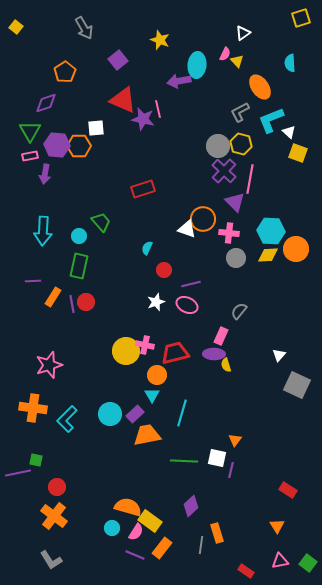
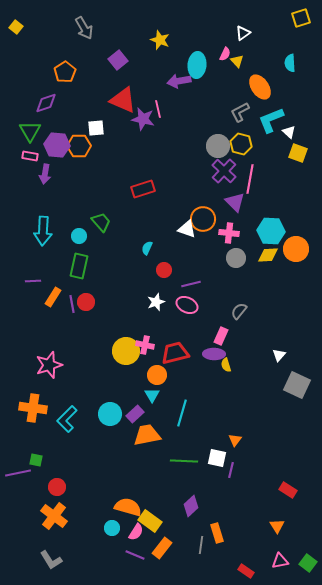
pink rectangle at (30, 156): rotated 21 degrees clockwise
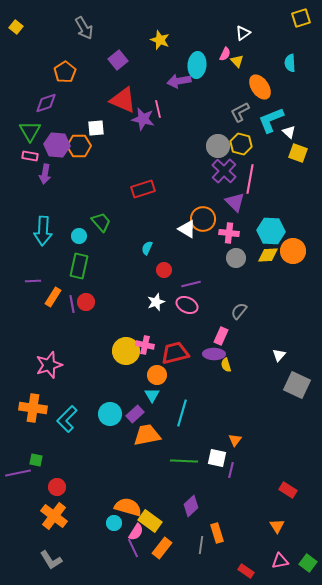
white triangle at (187, 229): rotated 12 degrees clockwise
orange circle at (296, 249): moved 3 px left, 2 px down
cyan circle at (112, 528): moved 2 px right, 5 px up
purple line at (135, 555): moved 2 px left, 7 px up; rotated 42 degrees clockwise
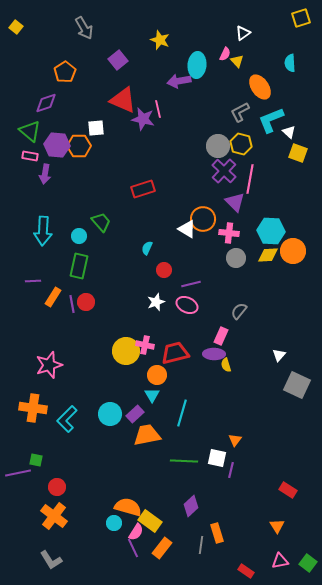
green triangle at (30, 131): rotated 20 degrees counterclockwise
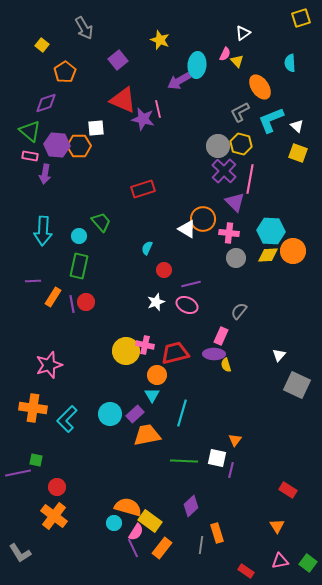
yellow square at (16, 27): moved 26 px right, 18 px down
purple arrow at (179, 81): rotated 20 degrees counterclockwise
white triangle at (289, 132): moved 8 px right, 6 px up
gray L-shape at (51, 560): moved 31 px left, 7 px up
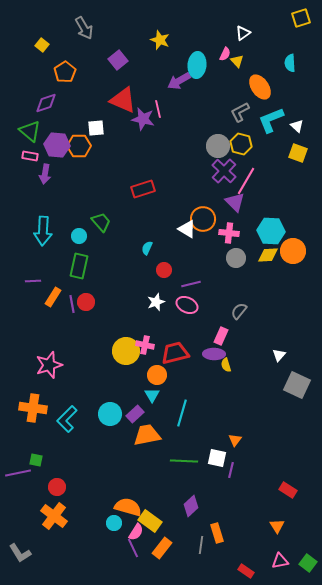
pink line at (250, 179): moved 4 px left, 2 px down; rotated 20 degrees clockwise
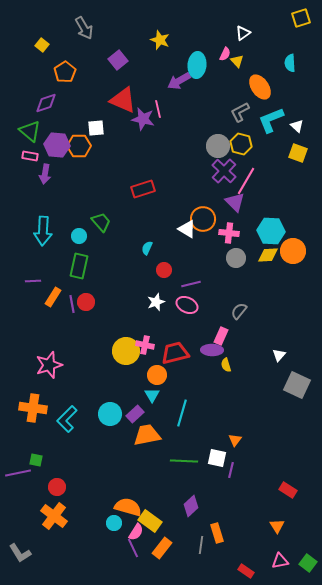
purple ellipse at (214, 354): moved 2 px left, 4 px up
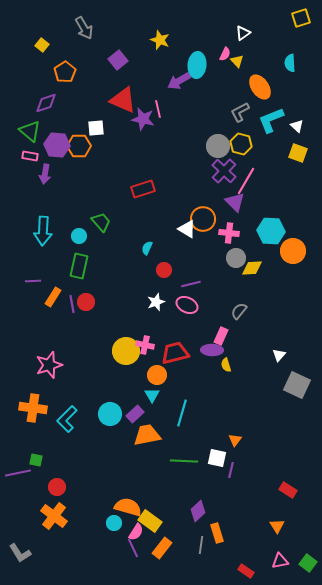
yellow diamond at (268, 255): moved 16 px left, 13 px down
purple diamond at (191, 506): moved 7 px right, 5 px down
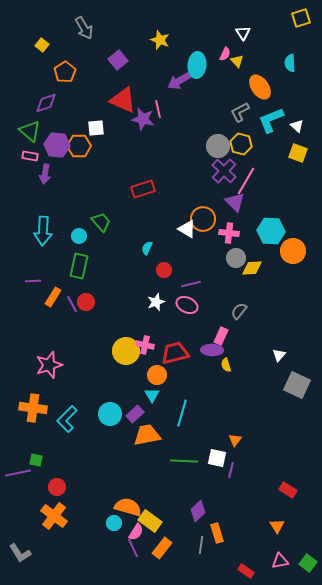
white triangle at (243, 33): rotated 28 degrees counterclockwise
purple line at (72, 304): rotated 18 degrees counterclockwise
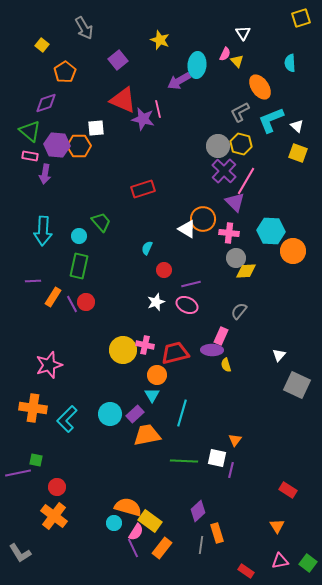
yellow diamond at (252, 268): moved 6 px left, 3 px down
yellow circle at (126, 351): moved 3 px left, 1 px up
